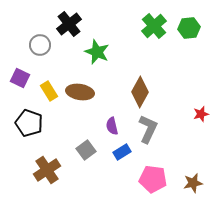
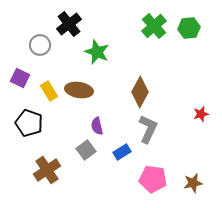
brown ellipse: moved 1 px left, 2 px up
purple semicircle: moved 15 px left
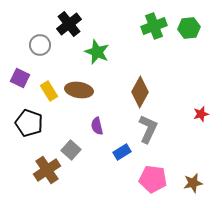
green cross: rotated 20 degrees clockwise
gray square: moved 15 px left; rotated 12 degrees counterclockwise
